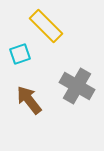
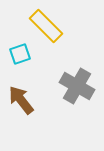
brown arrow: moved 8 px left
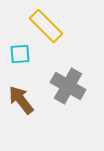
cyan square: rotated 15 degrees clockwise
gray cross: moved 9 px left
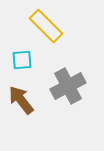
cyan square: moved 2 px right, 6 px down
gray cross: rotated 32 degrees clockwise
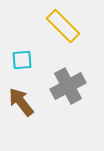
yellow rectangle: moved 17 px right
brown arrow: moved 2 px down
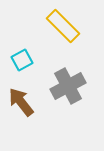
cyan square: rotated 25 degrees counterclockwise
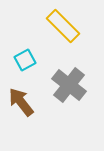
cyan square: moved 3 px right
gray cross: moved 1 px right, 1 px up; rotated 24 degrees counterclockwise
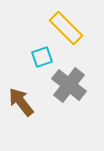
yellow rectangle: moved 3 px right, 2 px down
cyan square: moved 17 px right, 3 px up; rotated 10 degrees clockwise
